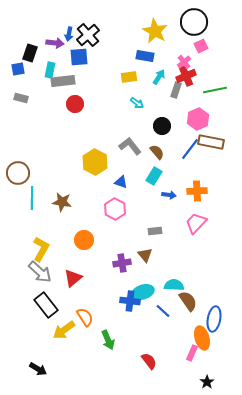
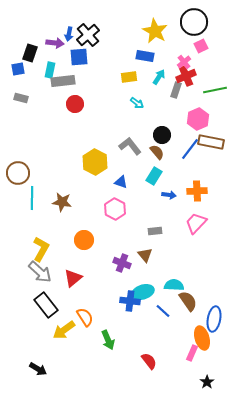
black circle at (162, 126): moved 9 px down
purple cross at (122, 263): rotated 30 degrees clockwise
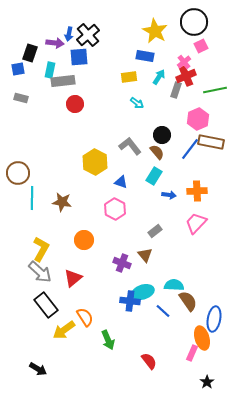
gray rectangle at (155, 231): rotated 32 degrees counterclockwise
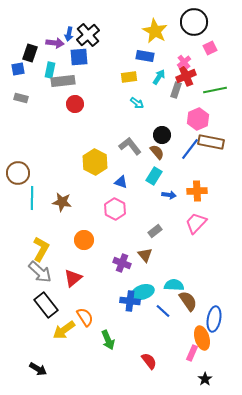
pink square at (201, 46): moved 9 px right, 2 px down
black star at (207, 382): moved 2 px left, 3 px up
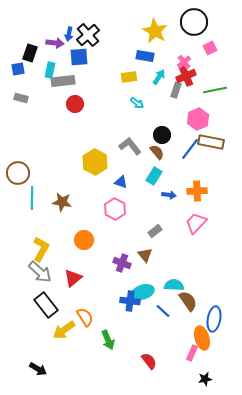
black star at (205, 379): rotated 24 degrees clockwise
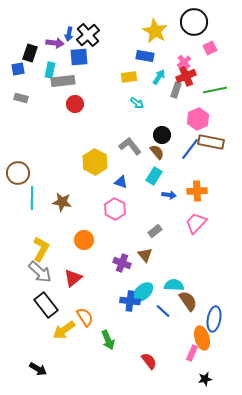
cyan ellipse at (143, 292): rotated 25 degrees counterclockwise
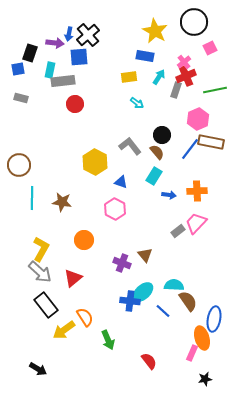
brown circle at (18, 173): moved 1 px right, 8 px up
gray rectangle at (155, 231): moved 23 px right
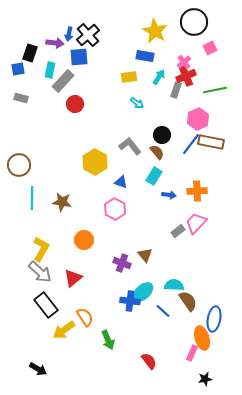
gray rectangle at (63, 81): rotated 40 degrees counterclockwise
blue line at (190, 149): moved 1 px right, 5 px up
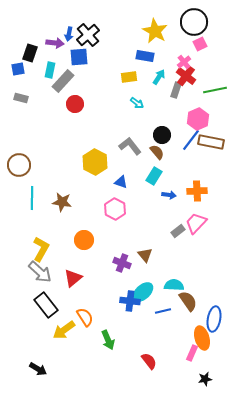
pink square at (210, 48): moved 10 px left, 4 px up
red cross at (186, 76): rotated 30 degrees counterclockwise
blue line at (191, 144): moved 4 px up
blue line at (163, 311): rotated 56 degrees counterclockwise
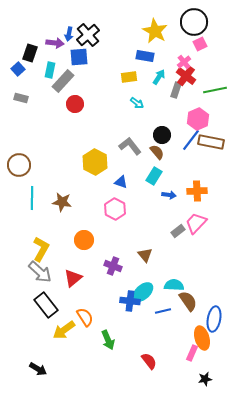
blue square at (18, 69): rotated 32 degrees counterclockwise
purple cross at (122, 263): moved 9 px left, 3 px down
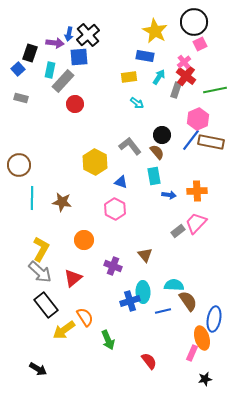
cyan rectangle at (154, 176): rotated 42 degrees counterclockwise
cyan ellipse at (143, 292): rotated 50 degrees counterclockwise
blue cross at (130, 301): rotated 24 degrees counterclockwise
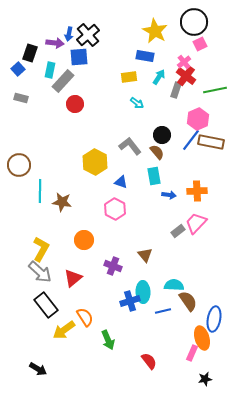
cyan line at (32, 198): moved 8 px right, 7 px up
